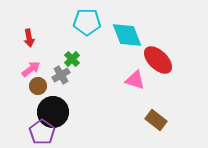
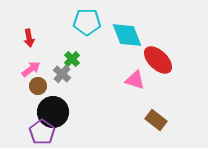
gray cross: moved 1 px right, 1 px up; rotated 18 degrees counterclockwise
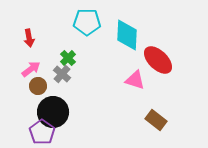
cyan diamond: rotated 24 degrees clockwise
green cross: moved 4 px left, 1 px up
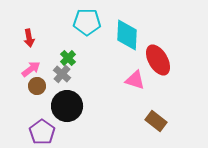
red ellipse: rotated 16 degrees clockwise
brown circle: moved 1 px left
black circle: moved 14 px right, 6 px up
brown rectangle: moved 1 px down
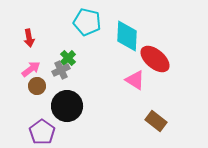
cyan pentagon: rotated 12 degrees clockwise
cyan diamond: moved 1 px down
red ellipse: moved 3 px left, 1 px up; rotated 20 degrees counterclockwise
gray cross: moved 1 px left, 4 px up; rotated 24 degrees clockwise
pink triangle: rotated 15 degrees clockwise
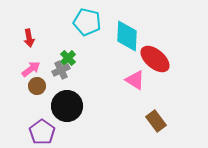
brown rectangle: rotated 15 degrees clockwise
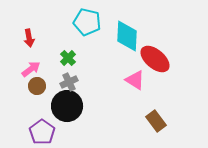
gray cross: moved 8 px right, 12 px down
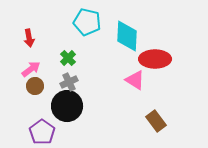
red ellipse: rotated 40 degrees counterclockwise
brown circle: moved 2 px left
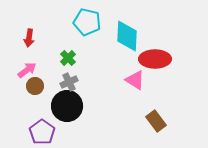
red arrow: rotated 18 degrees clockwise
pink arrow: moved 4 px left, 1 px down
